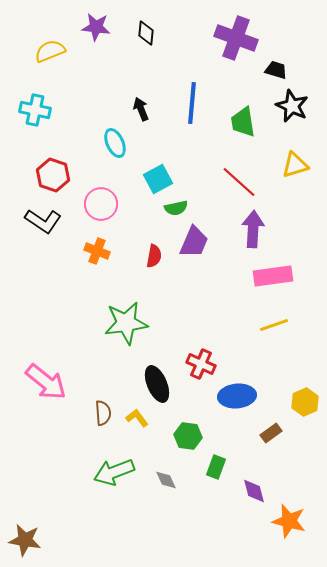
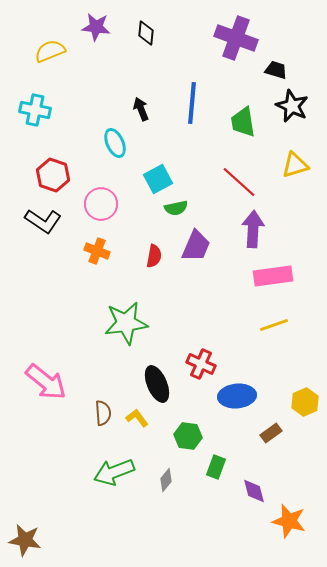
purple trapezoid: moved 2 px right, 4 px down
gray diamond: rotated 65 degrees clockwise
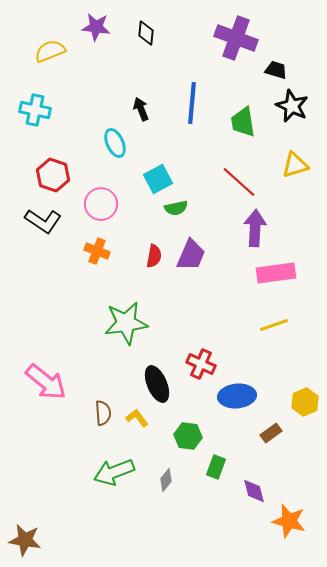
purple arrow: moved 2 px right, 1 px up
purple trapezoid: moved 5 px left, 9 px down
pink rectangle: moved 3 px right, 3 px up
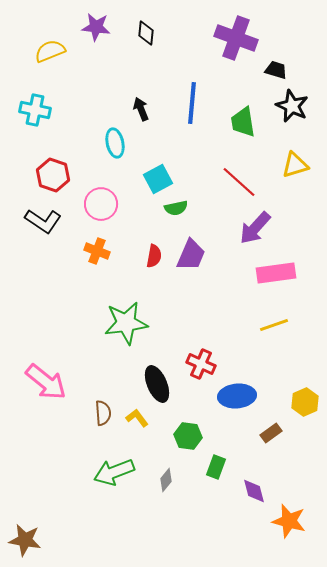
cyan ellipse: rotated 12 degrees clockwise
purple arrow: rotated 141 degrees counterclockwise
